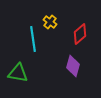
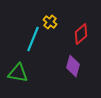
red diamond: moved 1 px right
cyan line: rotated 30 degrees clockwise
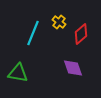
yellow cross: moved 9 px right
cyan line: moved 6 px up
purple diamond: moved 2 px down; rotated 35 degrees counterclockwise
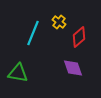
red diamond: moved 2 px left, 3 px down
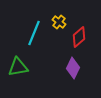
cyan line: moved 1 px right
purple diamond: rotated 45 degrees clockwise
green triangle: moved 6 px up; rotated 20 degrees counterclockwise
